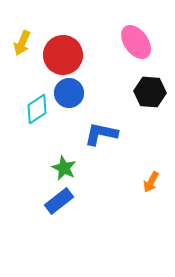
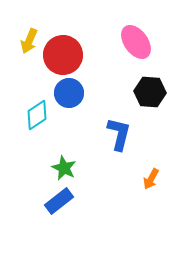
yellow arrow: moved 7 px right, 2 px up
cyan diamond: moved 6 px down
blue L-shape: moved 18 px right; rotated 92 degrees clockwise
orange arrow: moved 3 px up
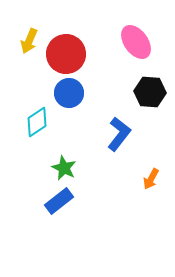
red circle: moved 3 px right, 1 px up
cyan diamond: moved 7 px down
blue L-shape: rotated 24 degrees clockwise
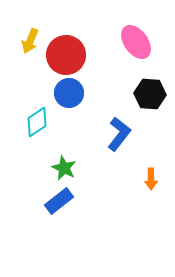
yellow arrow: moved 1 px right
red circle: moved 1 px down
black hexagon: moved 2 px down
orange arrow: rotated 30 degrees counterclockwise
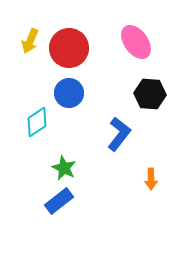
red circle: moved 3 px right, 7 px up
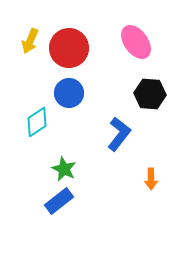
green star: moved 1 px down
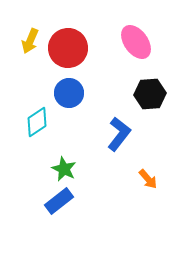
red circle: moved 1 px left
black hexagon: rotated 8 degrees counterclockwise
orange arrow: moved 3 px left; rotated 40 degrees counterclockwise
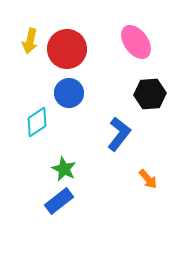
yellow arrow: rotated 10 degrees counterclockwise
red circle: moved 1 px left, 1 px down
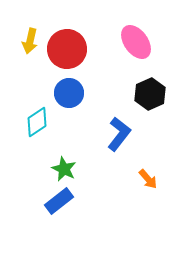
black hexagon: rotated 20 degrees counterclockwise
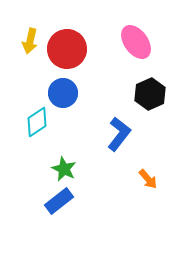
blue circle: moved 6 px left
